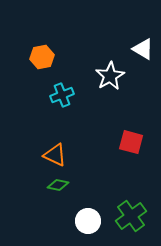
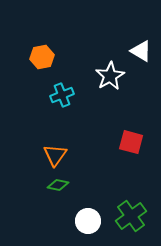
white triangle: moved 2 px left, 2 px down
orange triangle: rotated 40 degrees clockwise
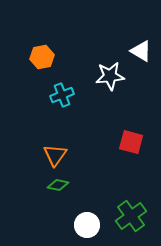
white star: rotated 24 degrees clockwise
white circle: moved 1 px left, 4 px down
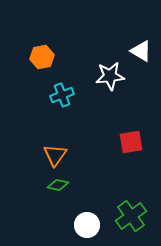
red square: rotated 25 degrees counterclockwise
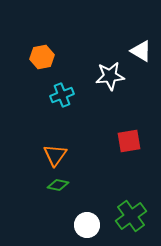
red square: moved 2 px left, 1 px up
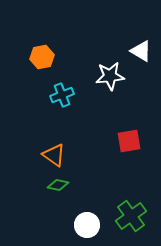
orange triangle: moved 1 px left; rotated 30 degrees counterclockwise
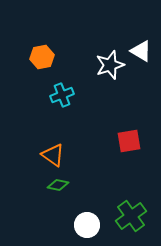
white star: moved 11 px up; rotated 12 degrees counterclockwise
orange triangle: moved 1 px left
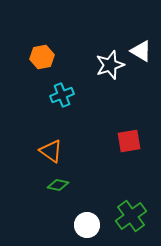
orange triangle: moved 2 px left, 4 px up
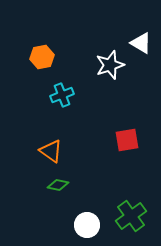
white triangle: moved 8 px up
red square: moved 2 px left, 1 px up
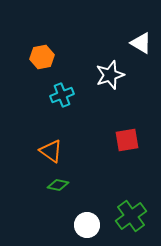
white star: moved 10 px down
